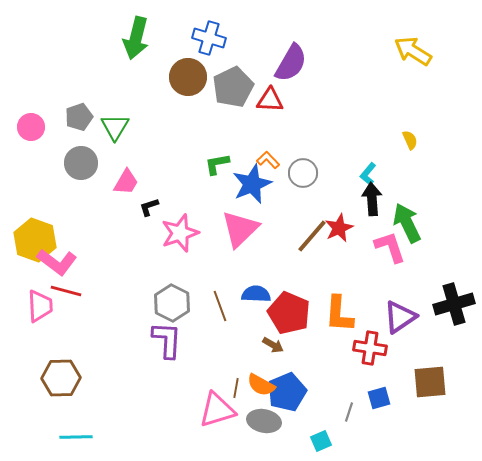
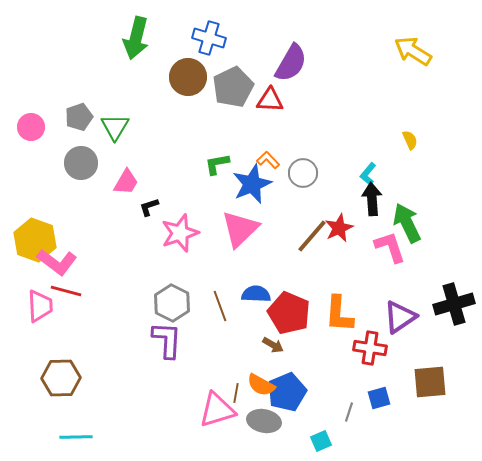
brown line at (236, 388): moved 5 px down
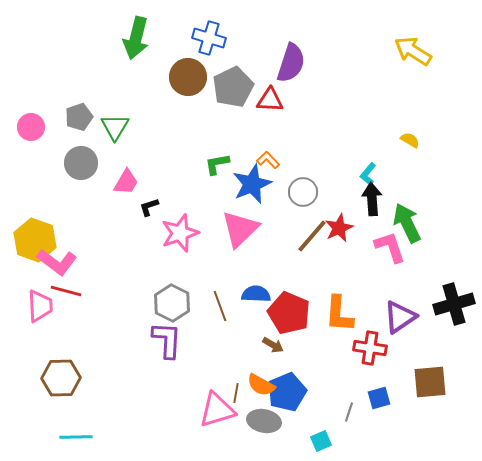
purple semicircle at (291, 63): rotated 12 degrees counterclockwise
yellow semicircle at (410, 140): rotated 36 degrees counterclockwise
gray circle at (303, 173): moved 19 px down
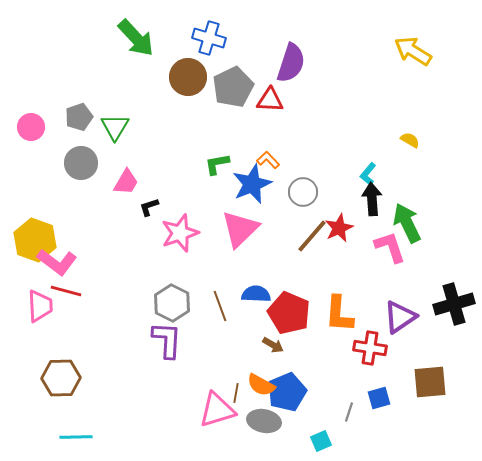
green arrow at (136, 38): rotated 57 degrees counterclockwise
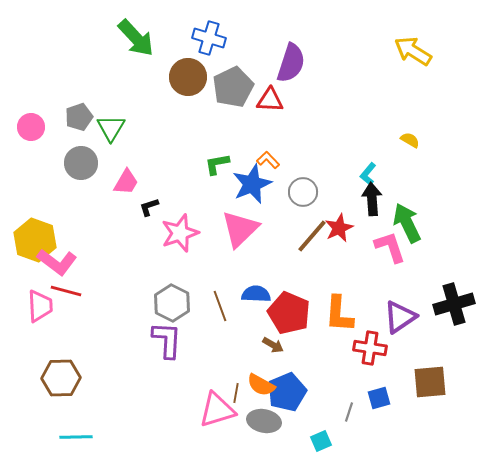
green triangle at (115, 127): moved 4 px left, 1 px down
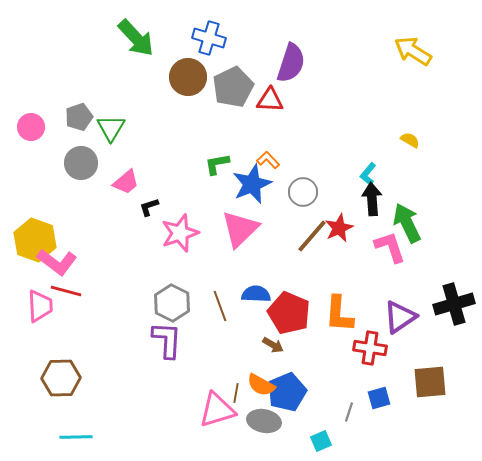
pink trapezoid at (126, 182): rotated 20 degrees clockwise
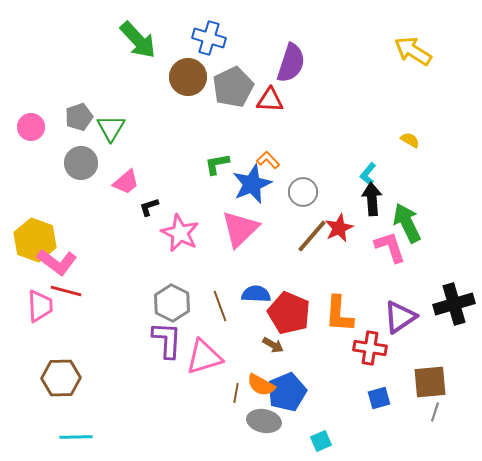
green arrow at (136, 38): moved 2 px right, 2 px down
pink star at (180, 233): rotated 27 degrees counterclockwise
pink triangle at (217, 410): moved 13 px left, 53 px up
gray line at (349, 412): moved 86 px right
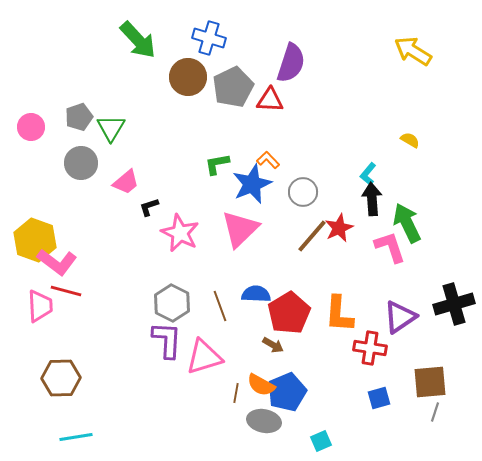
red pentagon at (289, 313): rotated 18 degrees clockwise
cyan line at (76, 437): rotated 8 degrees counterclockwise
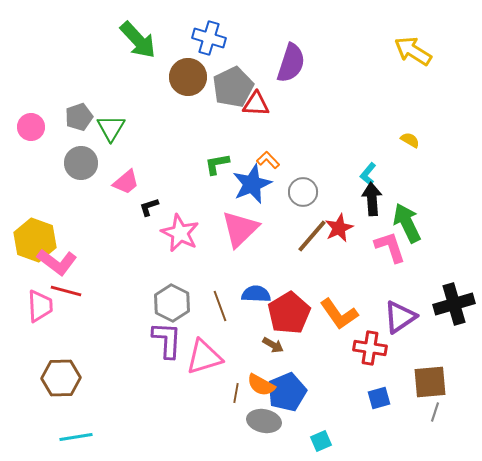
red triangle at (270, 100): moved 14 px left, 4 px down
orange L-shape at (339, 314): rotated 39 degrees counterclockwise
